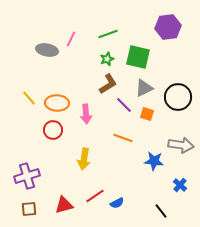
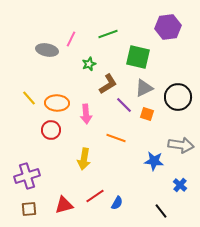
green star: moved 18 px left, 5 px down
red circle: moved 2 px left
orange line: moved 7 px left
blue semicircle: rotated 32 degrees counterclockwise
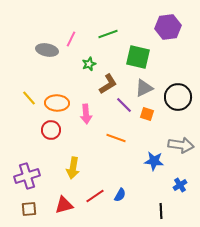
yellow arrow: moved 11 px left, 9 px down
blue cross: rotated 16 degrees clockwise
blue semicircle: moved 3 px right, 8 px up
black line: rotated 35 degrees clockwise
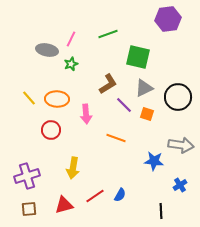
purple hexagon: moved 8 px up
green star: moved 18 px left
orange ellipse: moved 4 px up
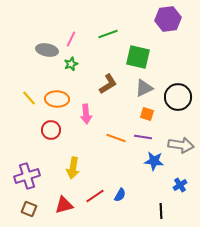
purple line: moved 19 px right, 32 px down; rotated 36 degrees counterclockwise
brown square: rotated 28 degrees clockwise
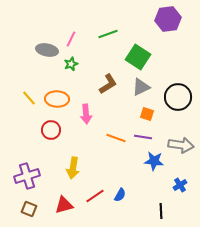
green square: rotated 20 degrees clockwise
gray triangle: moved 3 px left, 1 px up
